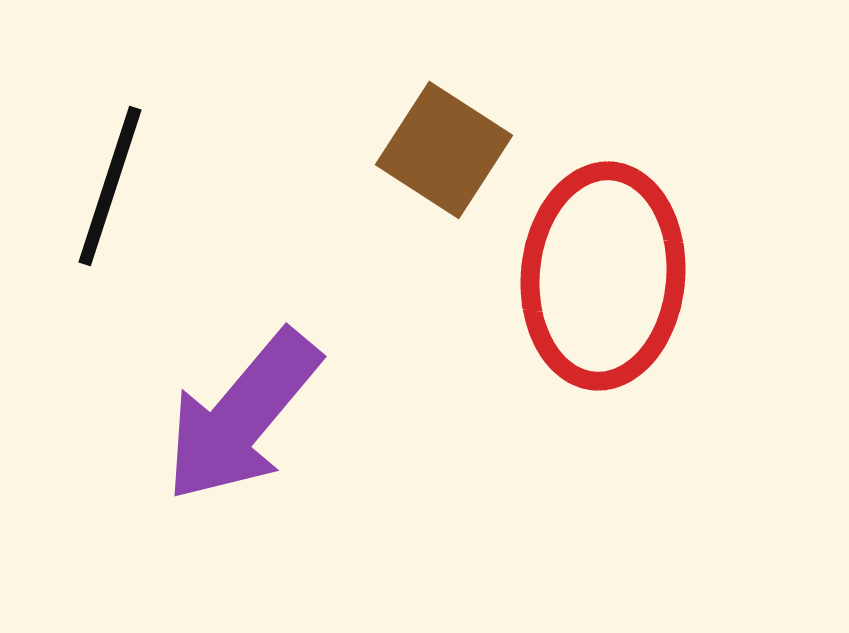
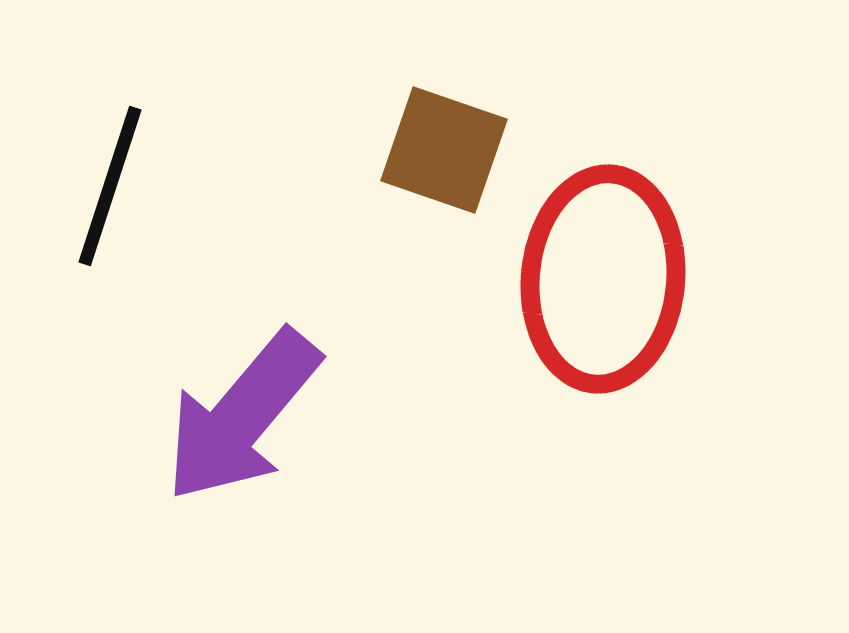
brown square: rotated 14 degrees counterclockwise
red ellipse: moved 3 px down
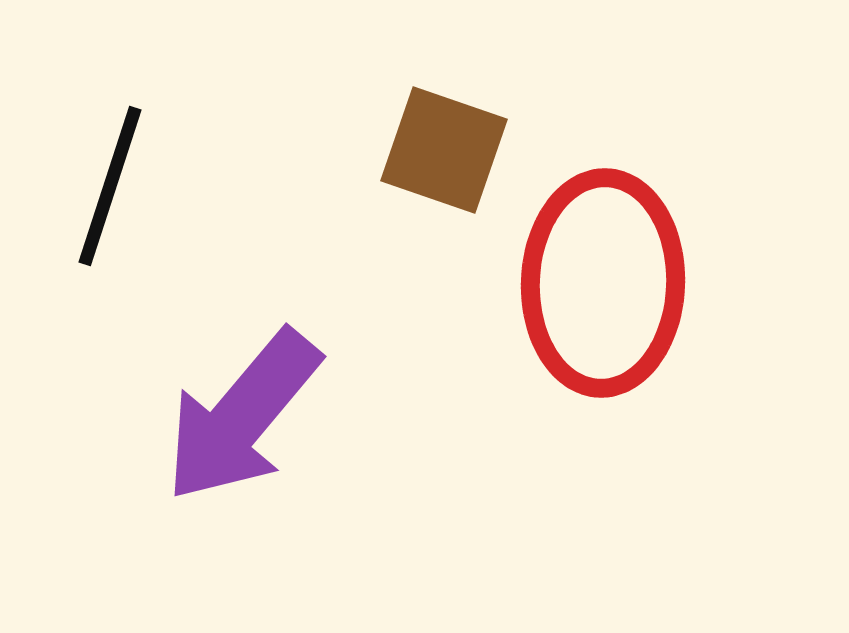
red ellipse: moved 4 px down; rotated 3 degrees counterclockwise
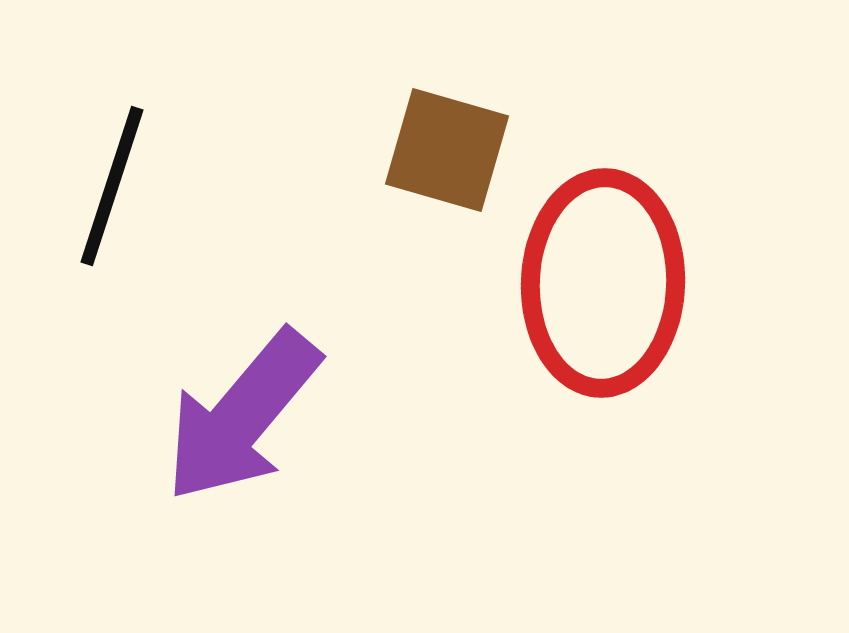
brown square: moved 3 px right; rotated 3 degrees counterclockwise
black line: moved 2 px right
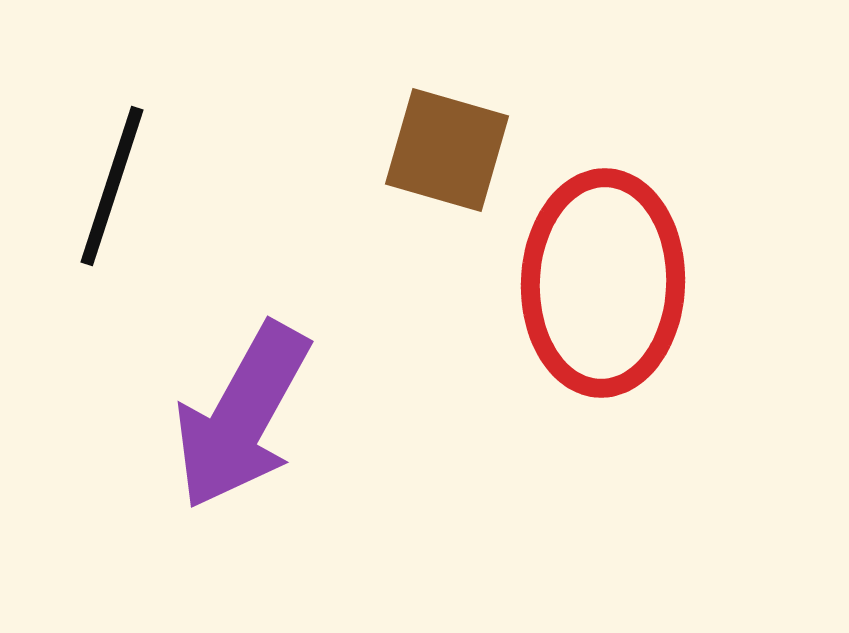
purple arrow: rotated 11 degrees counterclockwise
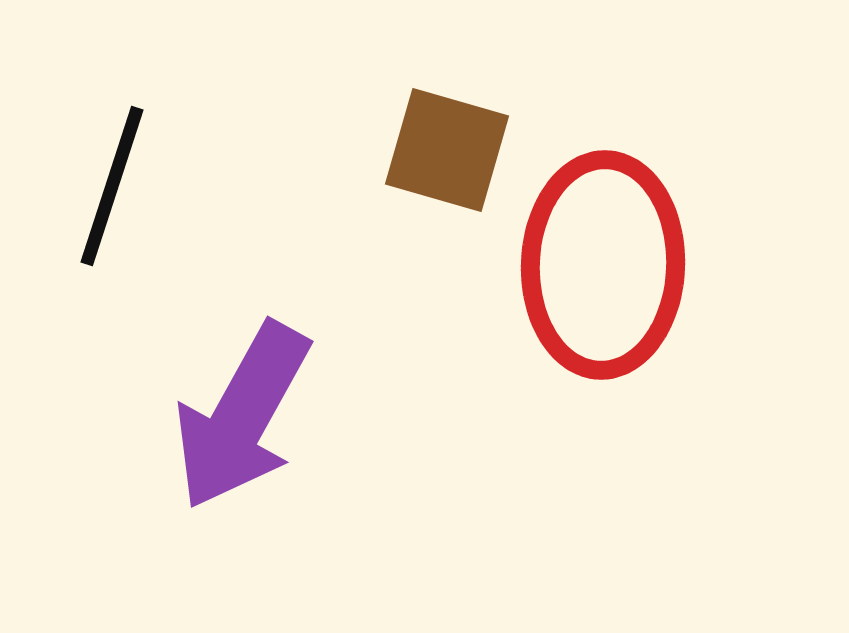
red ellipse: moved 18 px up
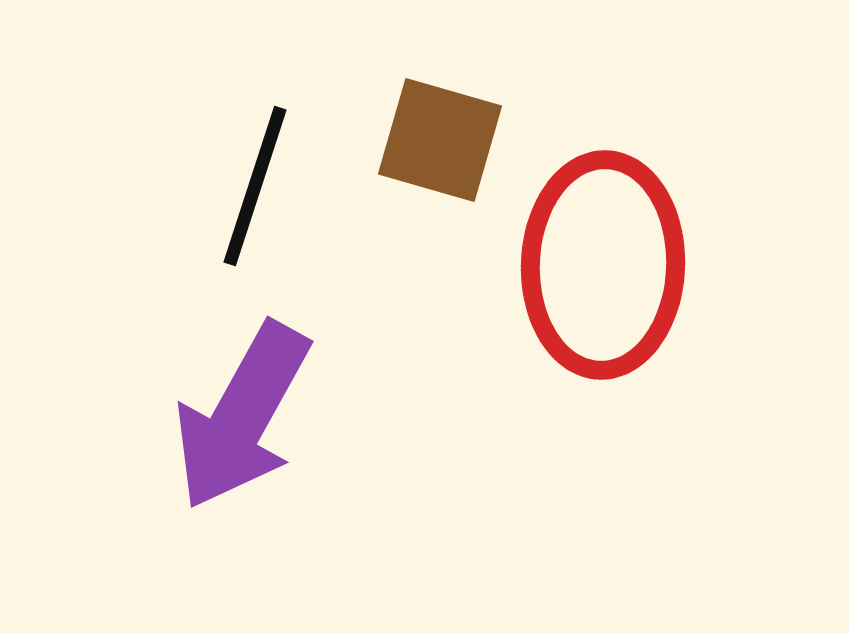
brown square: moved 7 px left, 10 px up
black line: moved 143 px right
